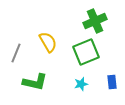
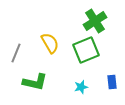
green cross: rotated 10 degrees counterclockwise
yellow semicircle: moved 2 px right, 1 px down
green square: moved 2 px up
cyan star: moved 3 px down
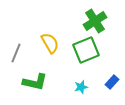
blue rectangle: rotated 48 degrees clockwise
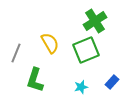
green L-shape: moved 2 px up; rotated 95 degrees clockwise
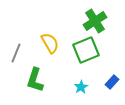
cyan star: rotated 16 degrees counterclockwise
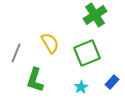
green cross: moved 6 px up
green square: moved 1 px right, 3 px down
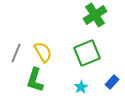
yellow semicircle: moved 7 px left, 9 px down
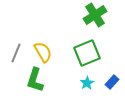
cyan star: moved 6 px right, 4 px up
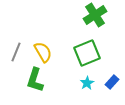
gray line: moved 1 px up
